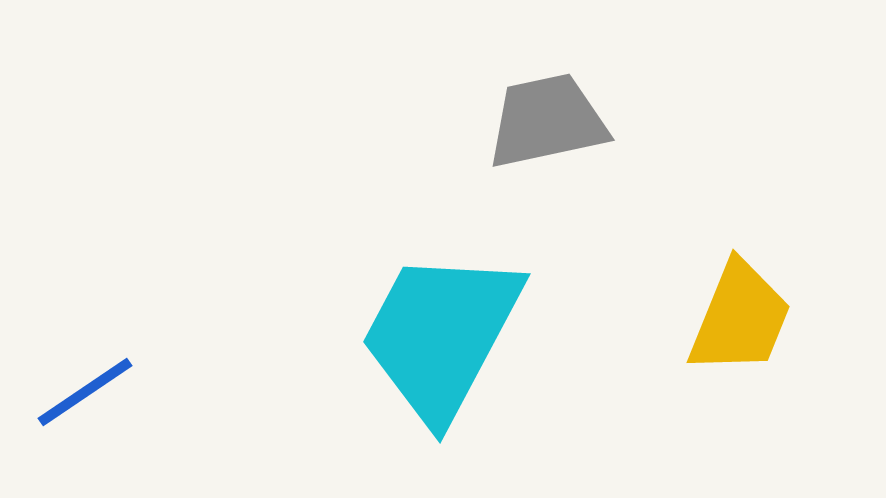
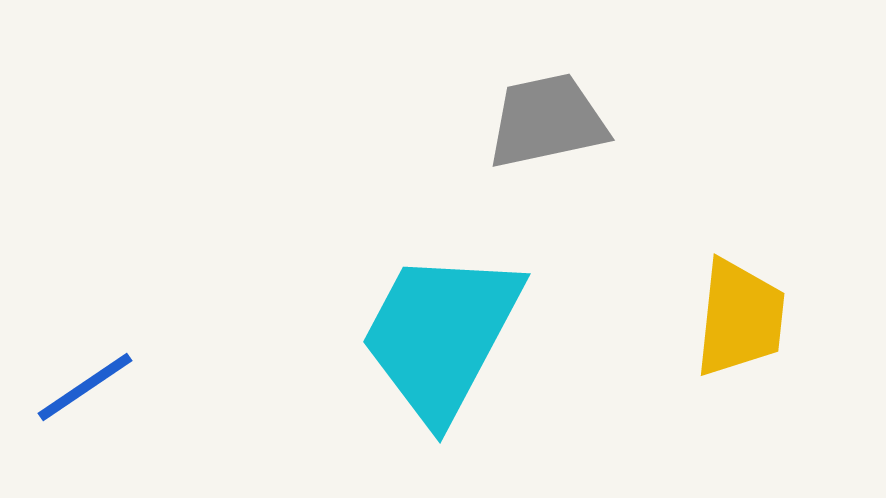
yellow trapezoid: rotated 16 degrees counterclockwise
blue line: moved 5 px up
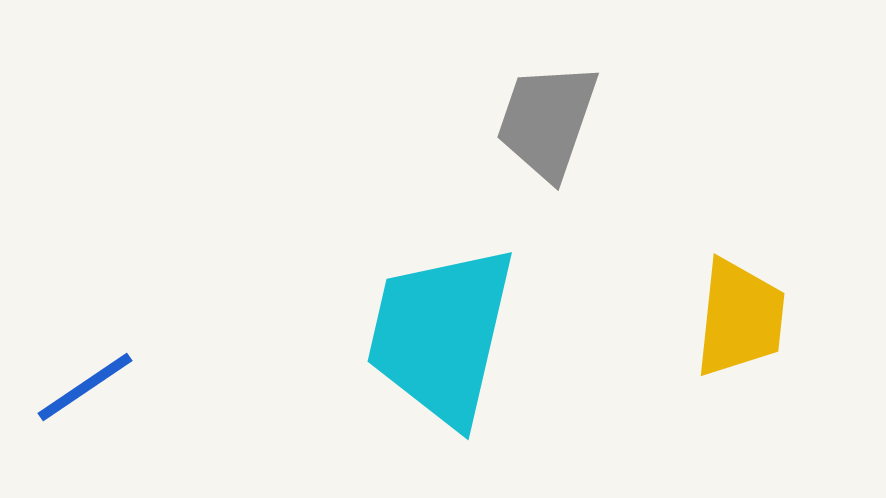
gray trapezoid: rotated 59 degrees counterclockwise
cyan trapezoid: rotated 15 degrees counterclockwise
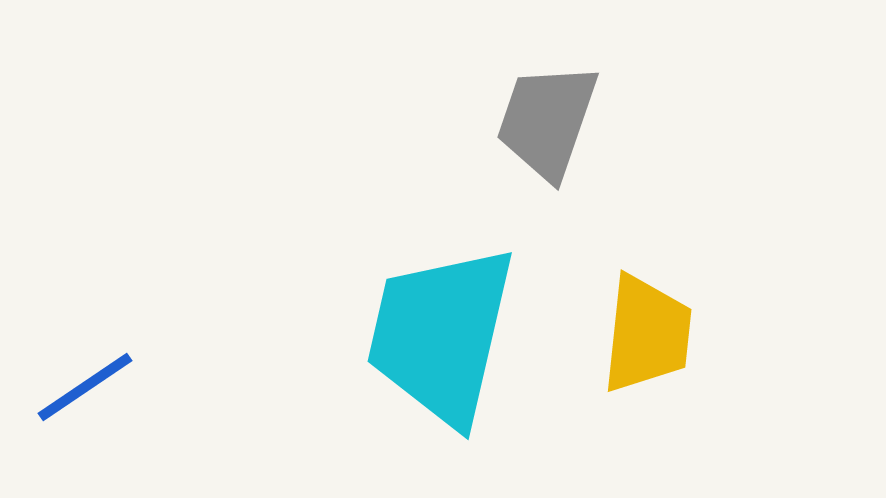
yellow trapezoid: moved 93 px left, 16 px down
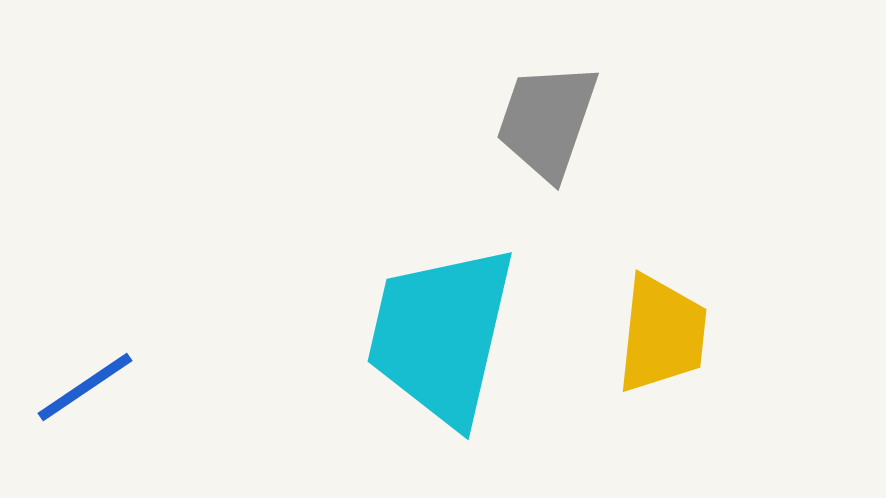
yellow trapezoid: moved 15 px right
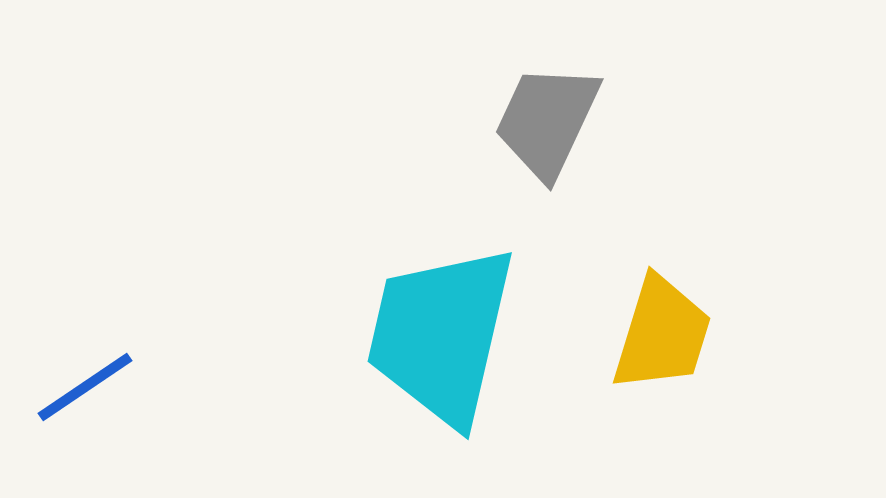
gray trapezoid: rotated 6 degrees clockwise
yellow trapezoid: rotated 11 degrees clockwise
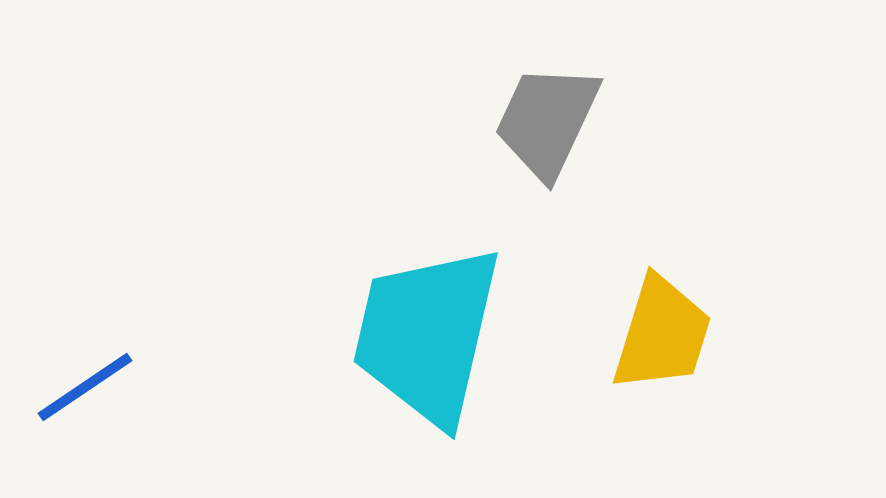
cyan trapezoid: moved 14 px left
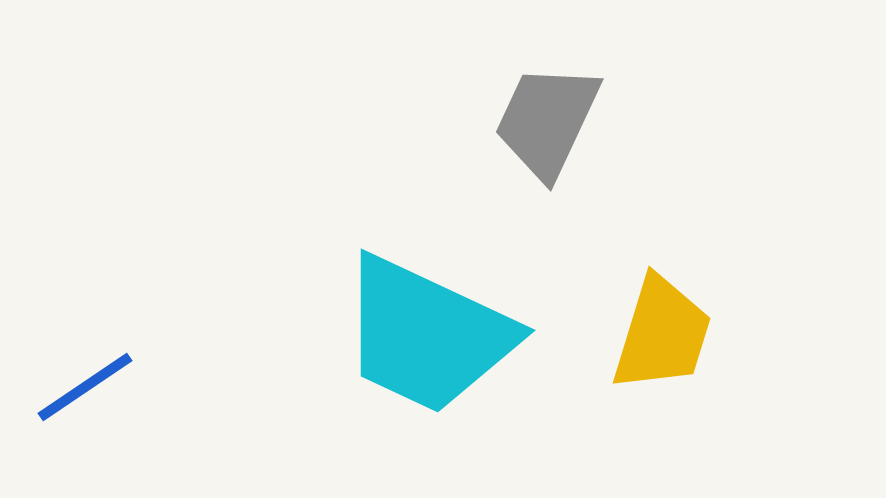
cyan trapezoid: rotated 78 degrees counterclockwise
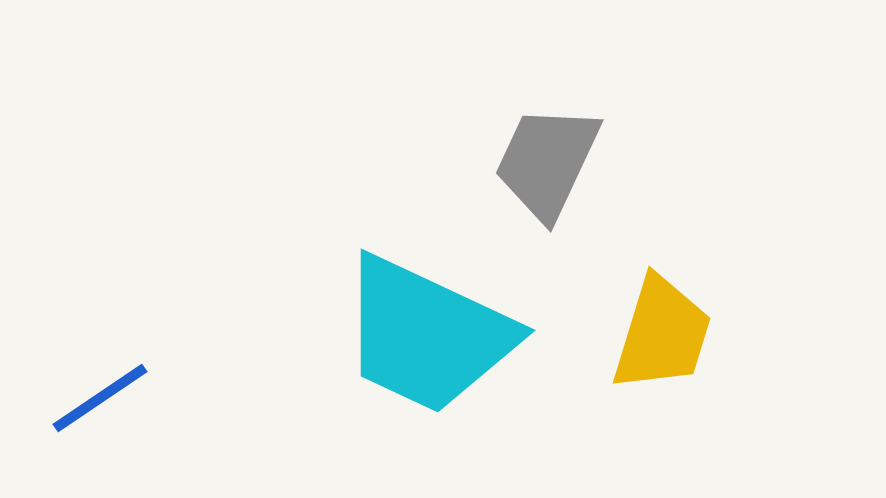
gray trapezoid: moved 41 px down
blue line: moved 15 px right, 11 px down
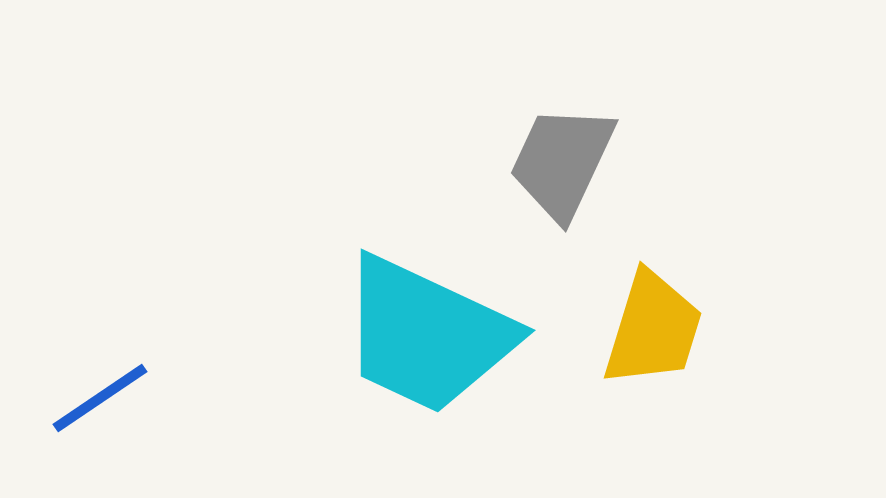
gray trapezoid: moved 15 px right
yellow trapezoid: moved 9 px left, 5 px up
